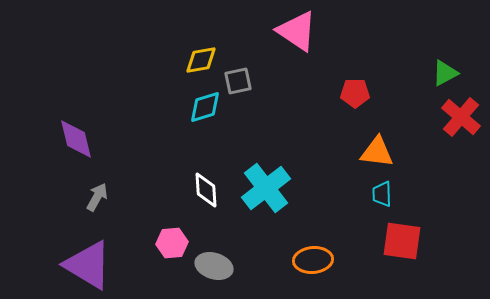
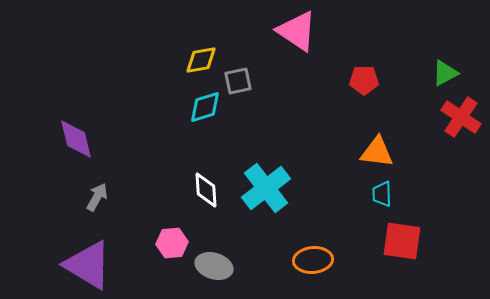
red pentagon: moved 9 px right, 13 px up
red cross: rotated 6 degrees counterclockwise
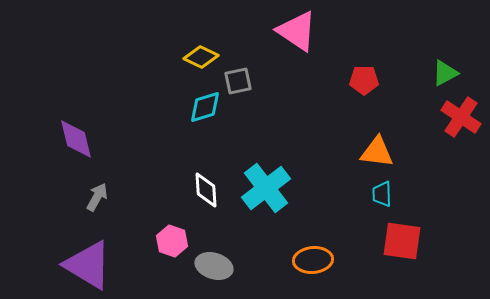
yellow diamond: moved 3 px up; rotated 36 degrees clockwise
pink hexagon: moved 2 px up; rotated 24 degrees clockwise
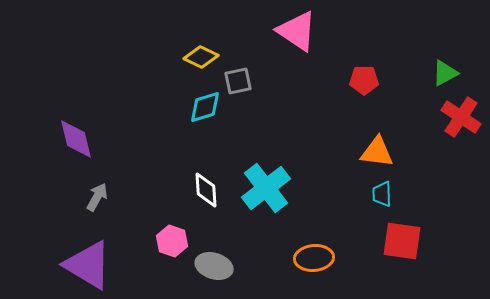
orange ellipse: moved 1 px right, 2 px up
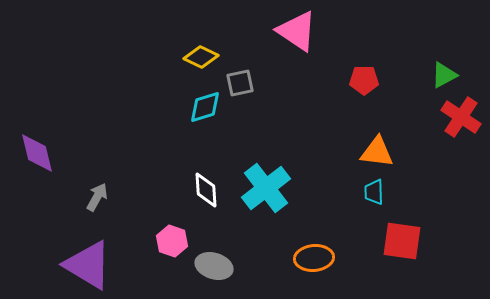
green triangle: moved 1 px left, 2 px down
gray square: moved 2 px right, 2 px down
purple diamond: moved 39 px left, 14 px down
cyan trapezoid: moved 8 px left, 2 px up
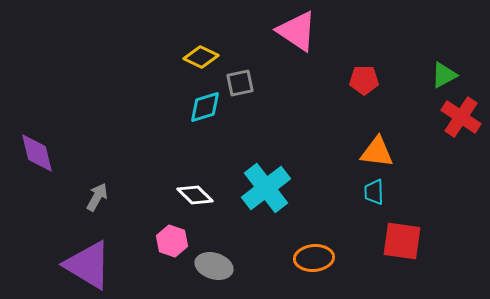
white diamond: moved 11 px left, 5 px down; rotated 42 degrees counterclockwise
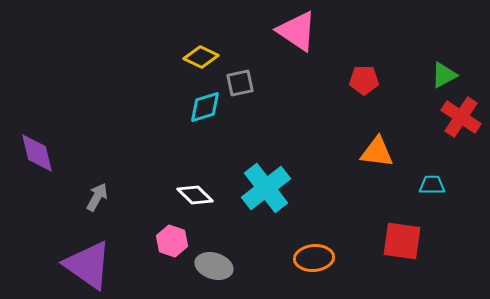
cyan trapezoid: moved 58 px right, 7 px up; rotated 92 degrees clockwise
purple triangle: rotated 4 degrees clockwise
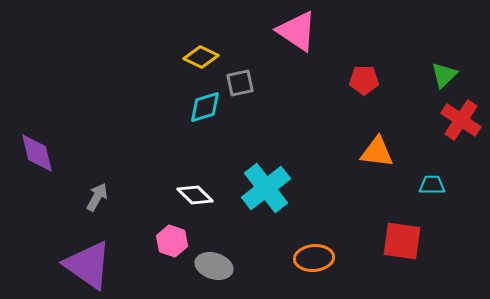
green triangle: rotated 16 degrees counterclockwise
red cross: moved 3 px down
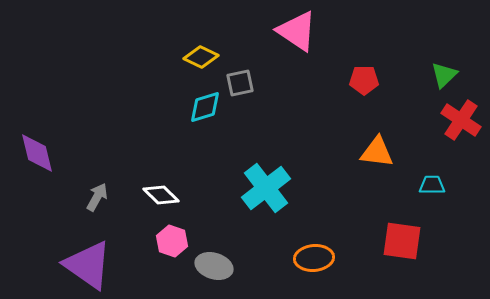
white diamond: moved 34 px left
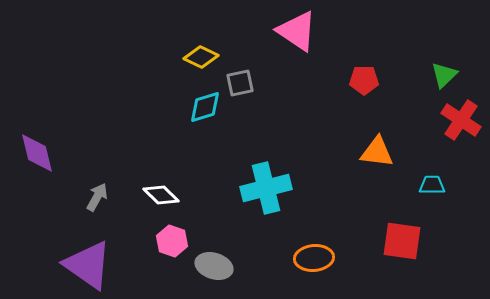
cyan cross: rotated 24 degrees clockwise
